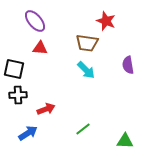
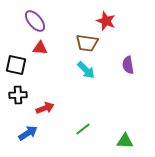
black square: moved 2 px right, 4 px up
red arrow: moved 1 px left, 1 px up
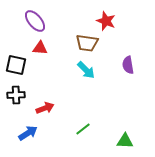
black cross: moved 2 px left
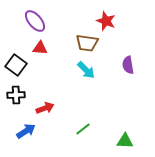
black square: rotated 25 degrees clockwise
blue arrow: moved 2 px left, 2 px up
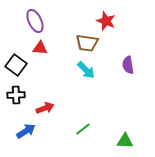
purple ellipse: rotated 15 degrees clockwise
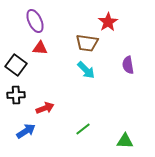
red star: moved 2 px right, 1 px down; rotated 18 degrees clockwise
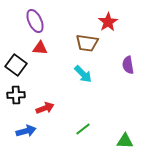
cyan arrow: moved 3 px left, 4 px down
blue arrow: rotated 18 degrees clockwise
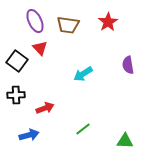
brown trapezoid: moved 19 px left, 18 px up
red triangle: rotated 42 degrees clockwise
black square: moved 1 px right, 4 px up
cyan arrow: rotated 102 degrees clockwise
blue arrow: moved 3 px right, 4 px down
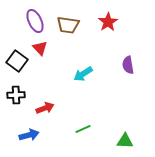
green line: rotated 14 degrees clockwise
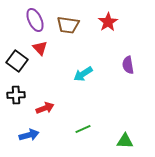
purple ellipse: moved 1 px up
